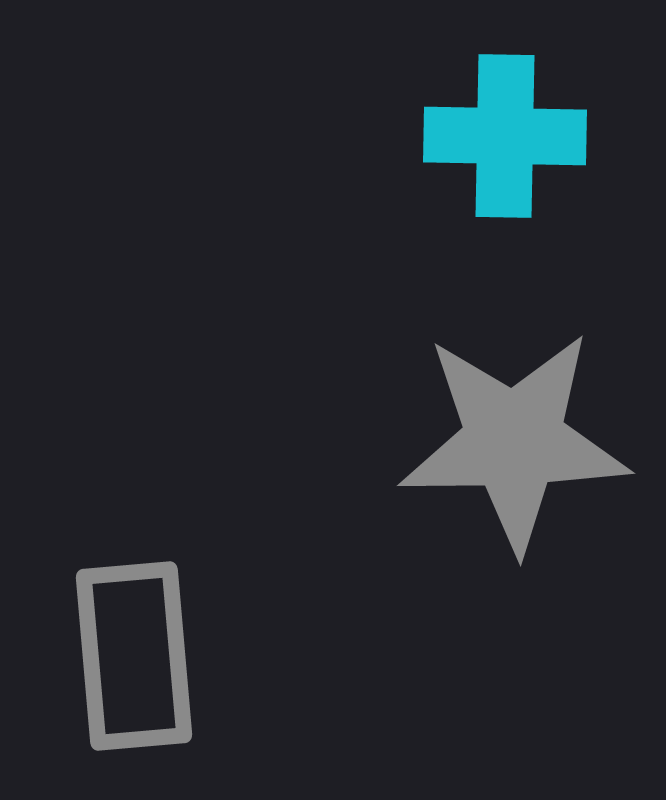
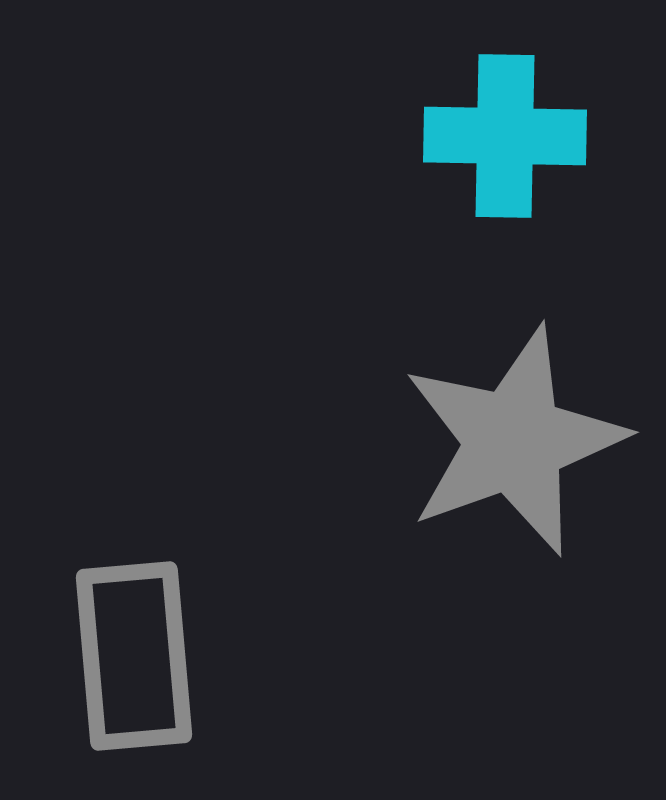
gray star: rotated 19 degrees counterclockwise
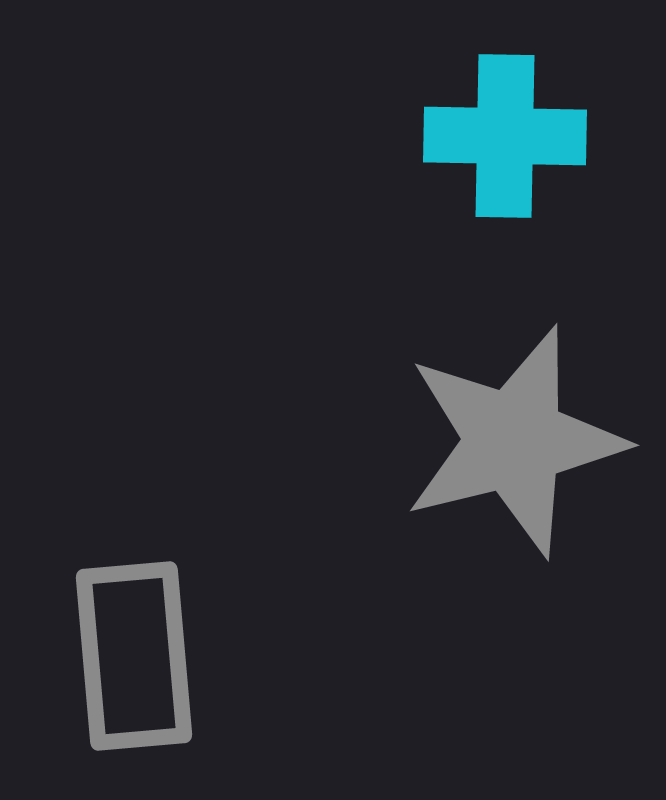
gray star: rotated 6 degrees clockwise
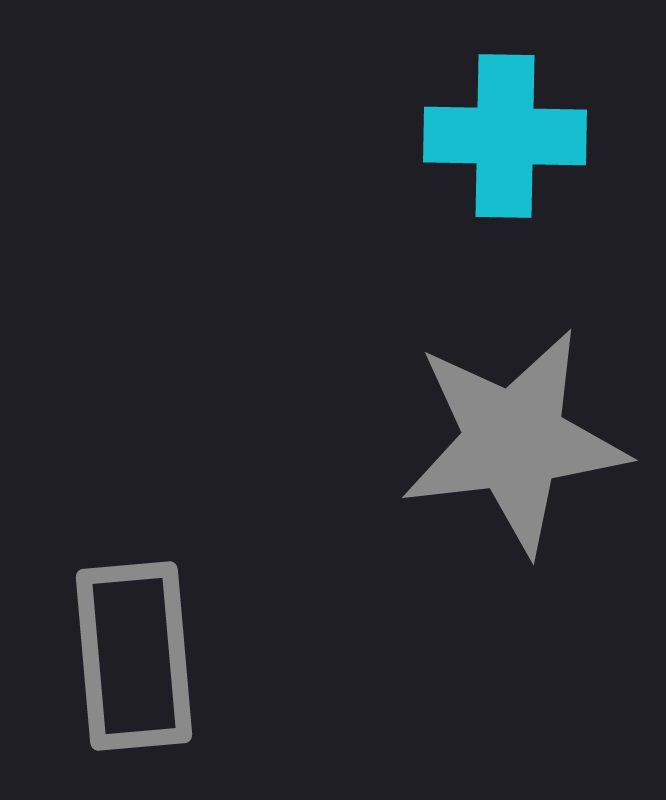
gray star: rotated 7 degrees clockwise
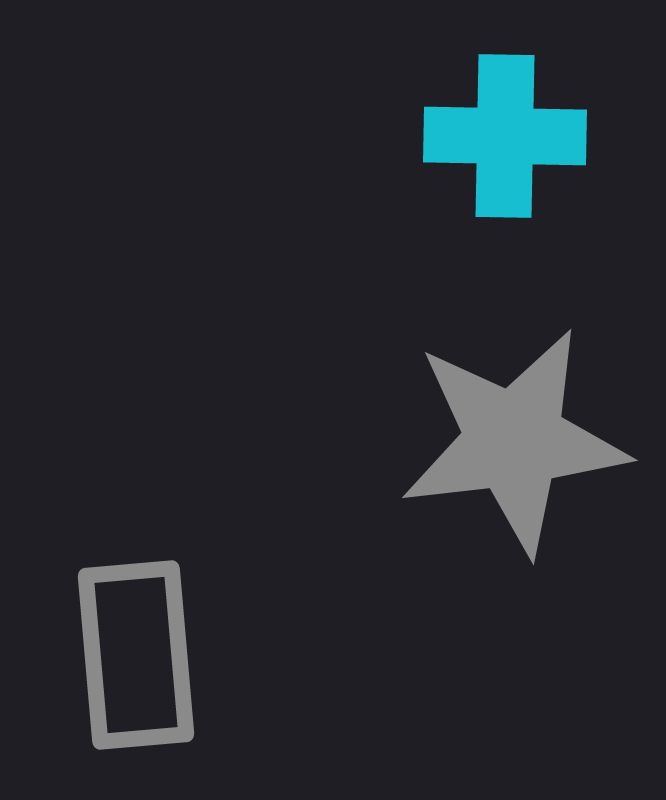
gray rectangle: moved 2 px right, 1 px up
